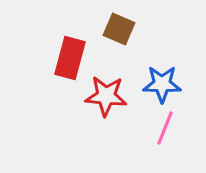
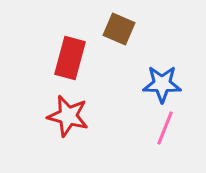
red star: moved 38 px left, 20 px down; rotated 9 degrees clockwise
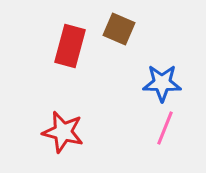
red rectangle: moved 12 px up
blue star: moved 1 px up
red star: moved 5 px left, 16 px down
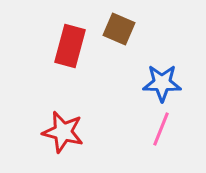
pink line: moved 4 px left, 1 px down
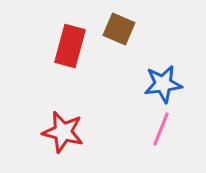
blue star: moved 1 px right, 1 px down; rotated 9 degrees counterclockwise
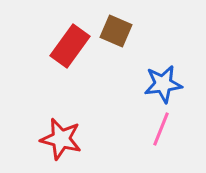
brown square: moved 3 px left, 2 px down
red rectangle: rotated 21 degrees clockwise
red star: moved 2 px left, 7 px down
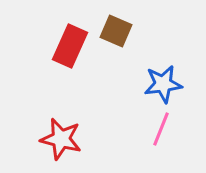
red rectangle: rotated 12 degrees counterclockwise
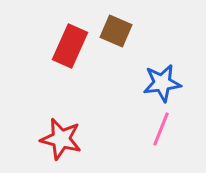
blue star: moved 1 px left, 1 px up
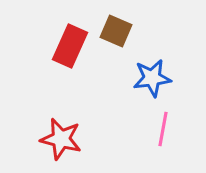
blue star: moved 10 px left, 5 px up
pink line: moved 2 px right; rotated 12 degrees counterclockwise
